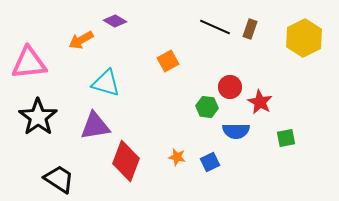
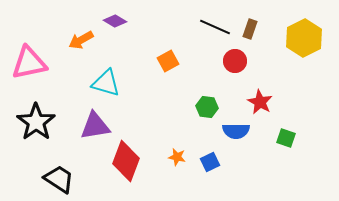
pink triangle: rotated 6 degrees counterclockwise
red circle: moved 5 px right, 26 px up
black star: moved 2 px left, 5 px down
green square: rotated 30 degrees clockwise
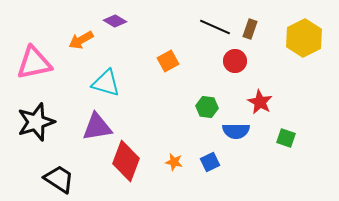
pink triangle: moved 5 px right
black star: rotated 18 degrees clockwise
purple triangle: moved 2 px right, 1 px down
orange star: moved 3 px left, 5 px down
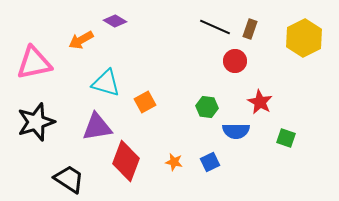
orange square: moved 23 px left, 41 px down
black trapezoid: moved 10 px right
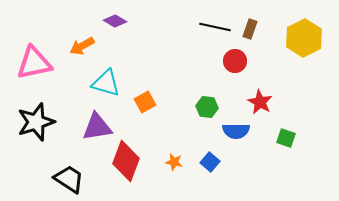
black line: rotated 12 degrees counterclockwise
orange arrow: moved 1 px right, 6 px down
blue square: rotated 24 degrees counterclockwise
